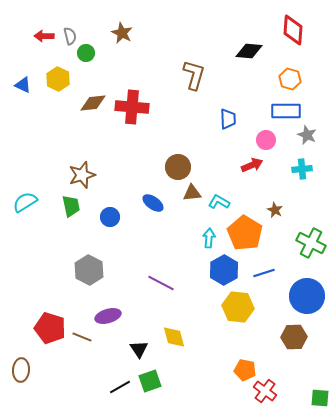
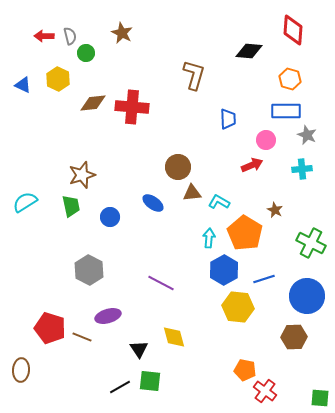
blue line at (264, 273): moved 6 px down
green square at (150, 381): rotated 25 degrees clockwise
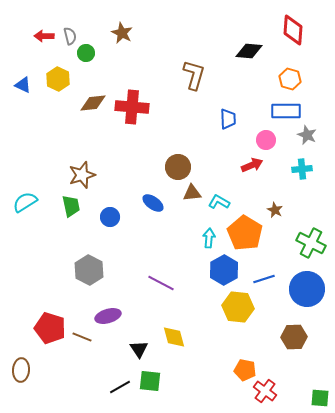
blue circle at (307, 296): moved 7 px up
